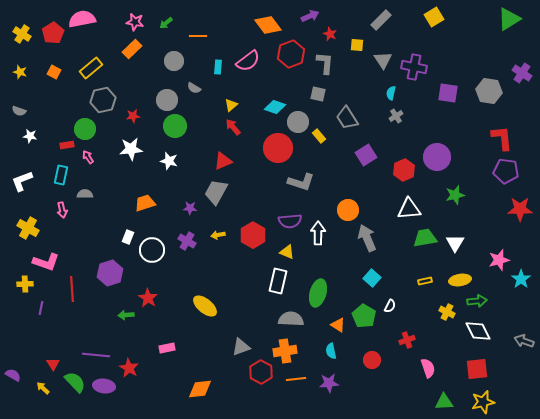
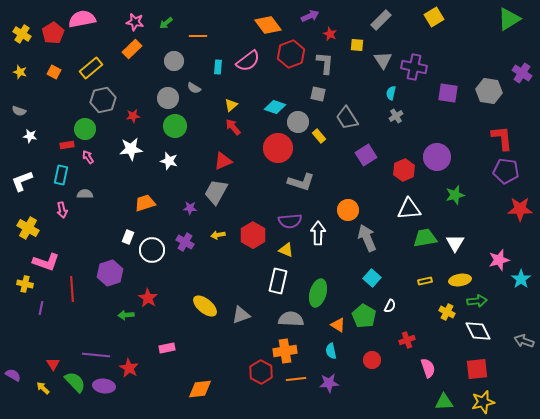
gray circle at (167, 100): moved 1 px right, 2 px up
purple cross at (187, 241): moved 2 px left, 1 px down
yellow triangle at (287, 252): moved 1 px left, 2 px up
yellow cross at (25, 284): rotated 14 degrees clockwise
gray triangle at (241, 347): moved 32 px up
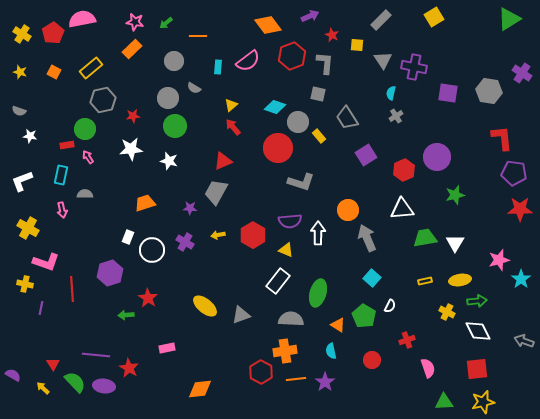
red star at (330, 34): moved 2 px right, 1 px down
red hexagon at (291, 54): moved 1 px right, 2 px down
purple pentagon at (506, 171): moved 8 px right, 2 px down
white triangle at (409, 209): moved 7 px left
white rectangle at (278, 281): rotated 25 degrees clockwise
purple star at (329, 383): moved 4 px left, 1 px up; rotated 30 degrees counterclockwise
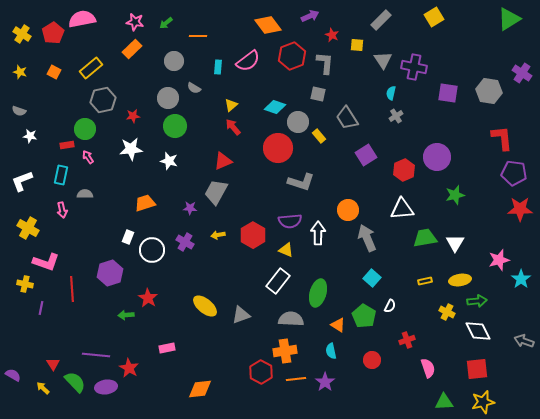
purple ellipse at (104, 386): moved 2 px right, 1 px down; rotated 15 degrees counterclockwise
